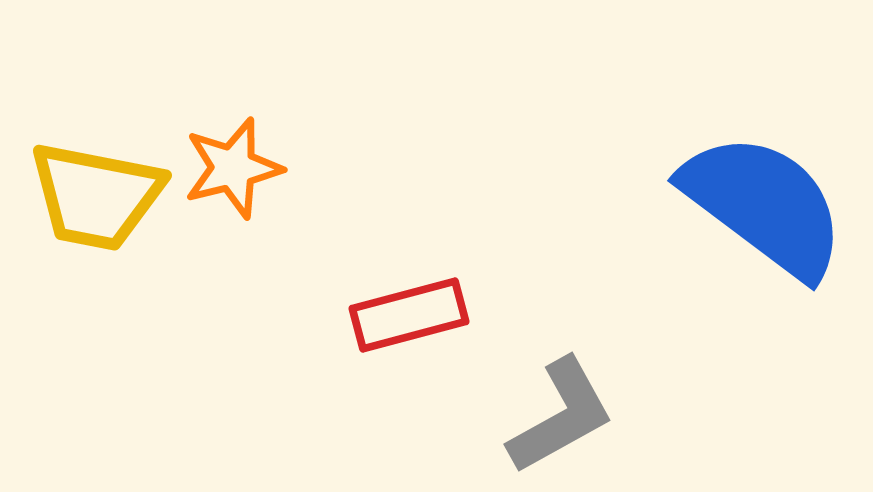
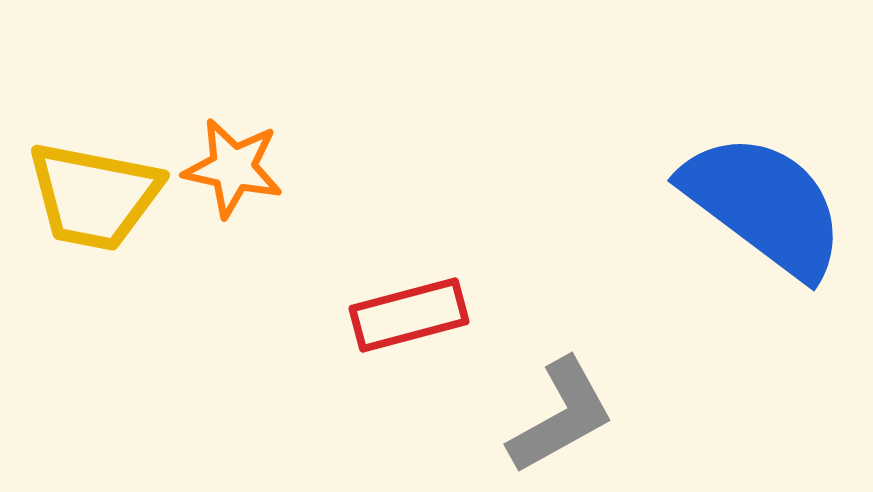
orange star: rotated 26 degrees clockwise
yellow trapezoid: moved 2 px left
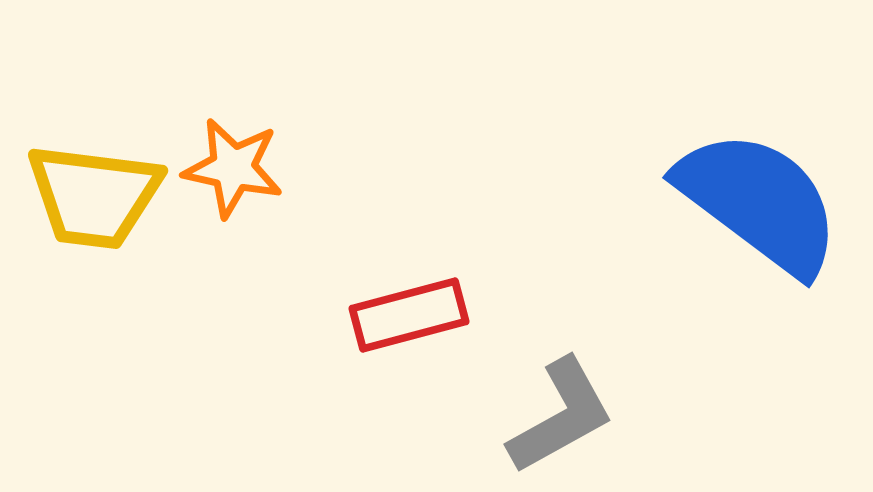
yellow trapezoid: rotated 4 degrees counterclockwise
blue semicircle: moved 5 px left, 3 px up
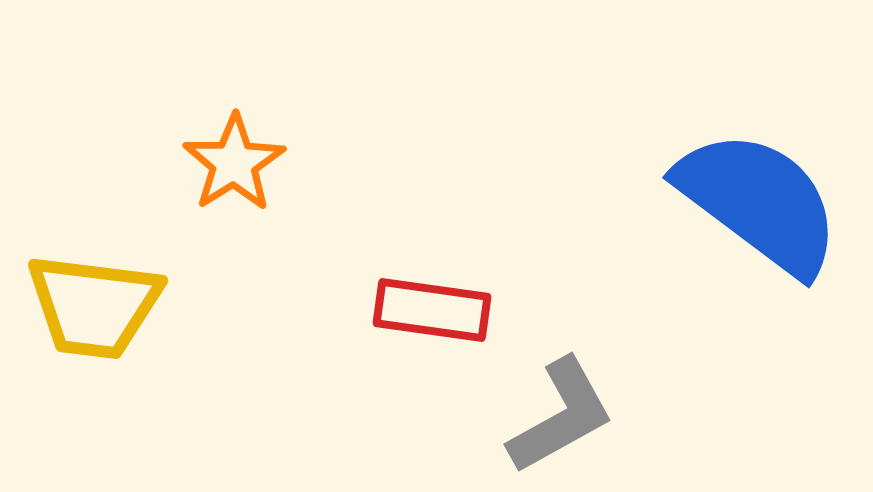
orange star: moved 1 px right, 5 px up; rotated 28 degrees clockwise
yellow trapezoid: moved 110 px down
red rectangle: moved 23 px right, 5 px up; rotated 23 degrees clockwise
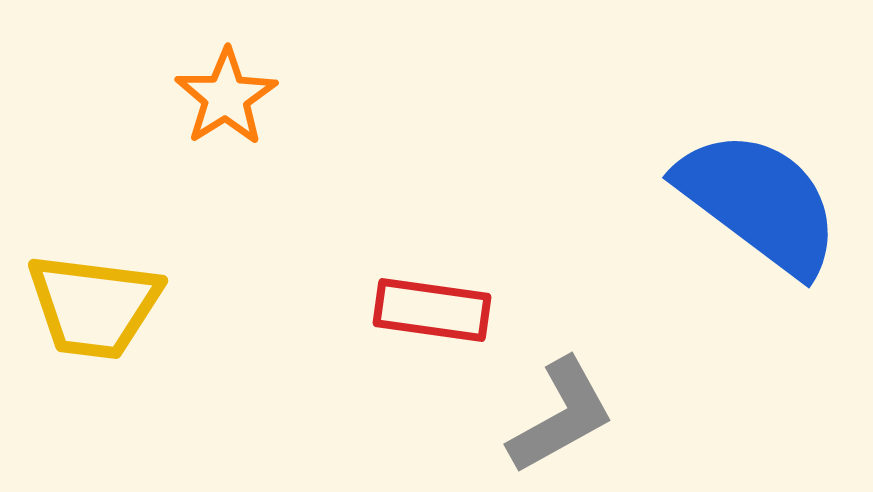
orange star: moved 8 px left, 66 px up
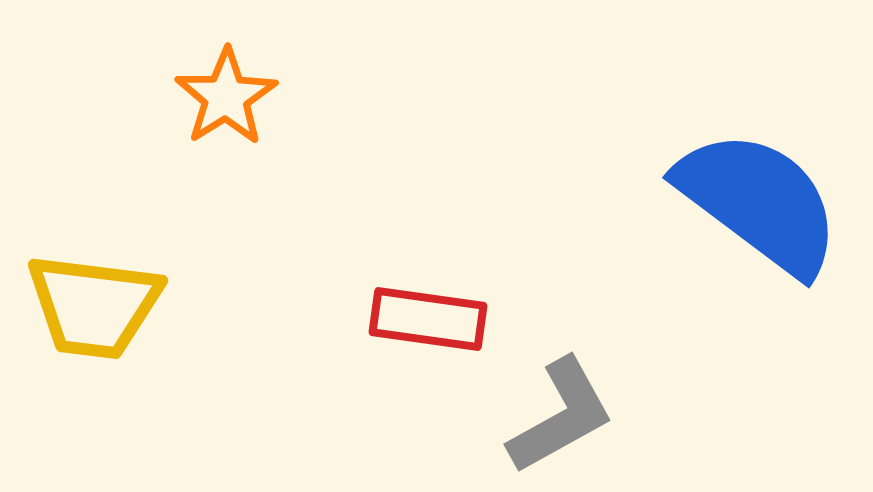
red rectangle: moved 4 px left, 9 px down
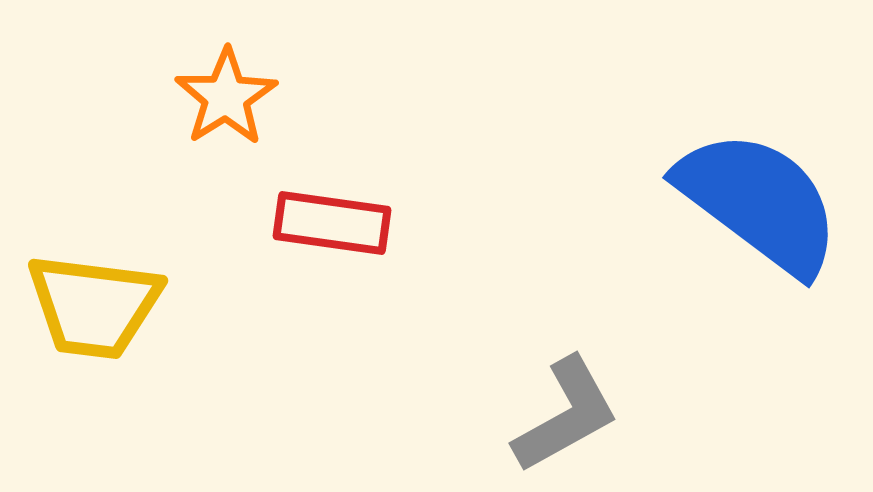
red rectangle: moved 96 px left, 96 px up
gray L-shape: moved 5 px right, 1 px up
